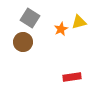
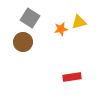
orange star: rotated 16 degrees clockwise
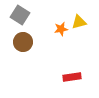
gray square: moved 10 px left, 3 px up
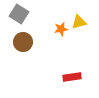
gray square: moved 1 px left, 1 px up
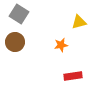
orange star: moved 16 px down
brown circle: moved 8 px left
red rectangle: moved 1 px right, 1 px up
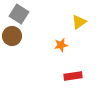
yellow triangle: rotated 21 degrees counterclockwise
brown circle: moved 3 px left, 6 px up
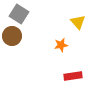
yellow triangle: moved 1 px left; rotated 35 degrees counterclockwise
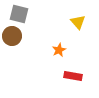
gray square: rotated 18 degrees counterclockwise
orange star: moved 2 px left, 5 px down; rotated 16 degrees counterclockwise
red rectangle: rotated 18 degrees clockwise
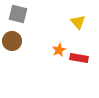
gray square: moved 1 px left
brown circle: moved 5 px down
red rectangle: moved 6 px right, 18 px up
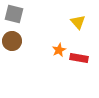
gray square: moved 4 px left
